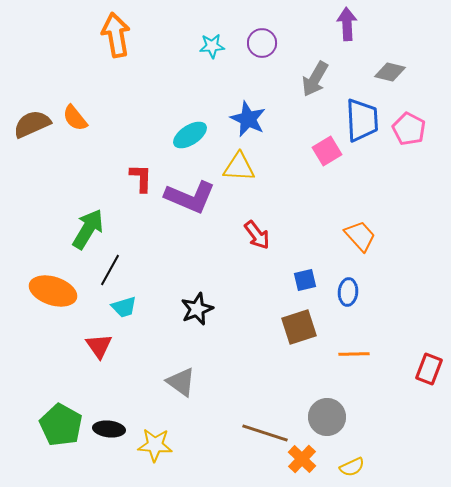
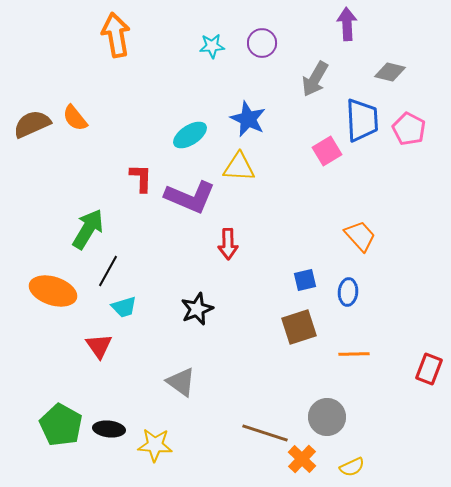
red arrow: moved 29 px left, 9 px down; rotated 36 degrees clockwise
black line: moved 2 px left, 1 px down
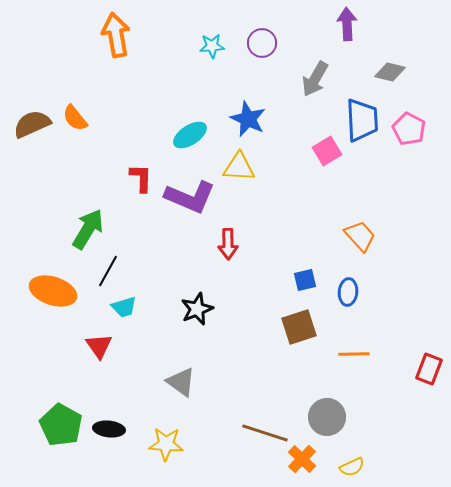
yellow star: moved 11 px right, 1 px up
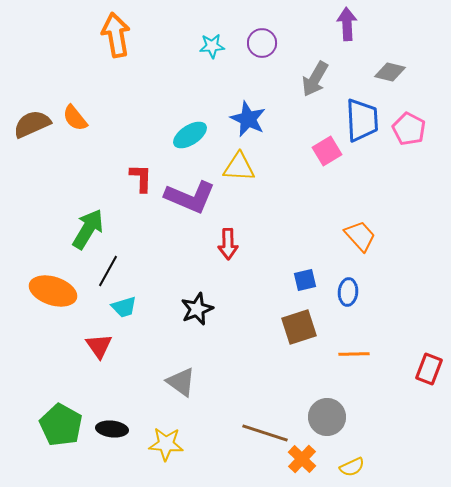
black ellipse: moved 3 px right
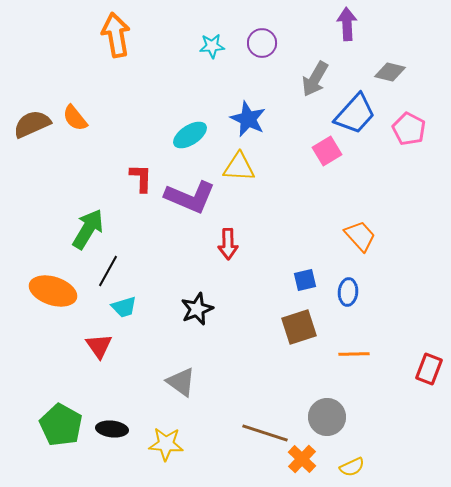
blue trapezoid: moved 7 px left, 6 px up; rotated 45 degrees clockwise
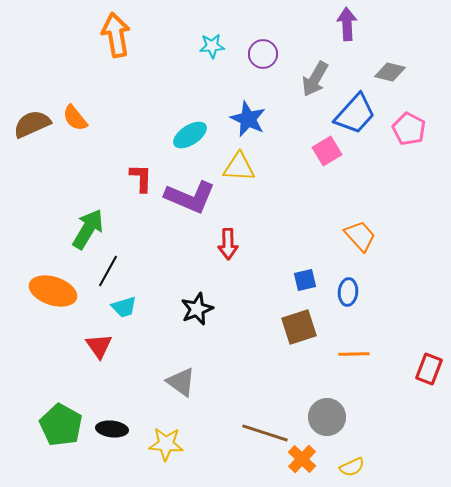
purple circle: moved 1 px right, 11 px down
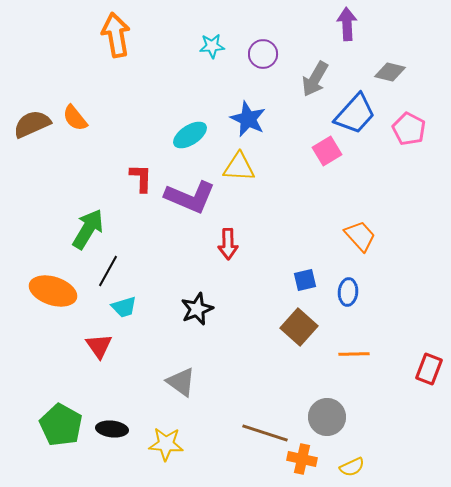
brown square: rotated 30 degrees counterclockwise
orange cross: rotated 32 degrees counterclockwise
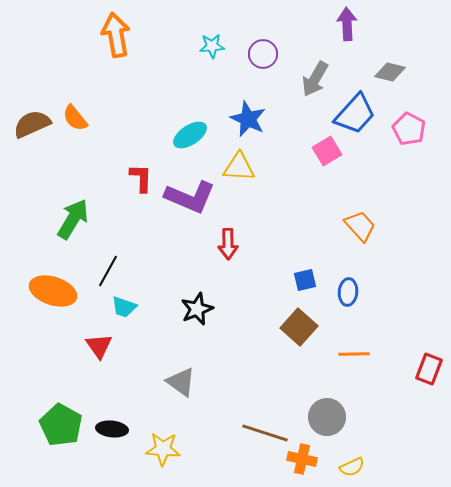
green arrow: moved 15 px left, 10 px up
orange trapezoid: moved 10 px up
cyan trapezoid: rotated 36 degrees clockwise
yellow star: moved 3 px left, 5 px down
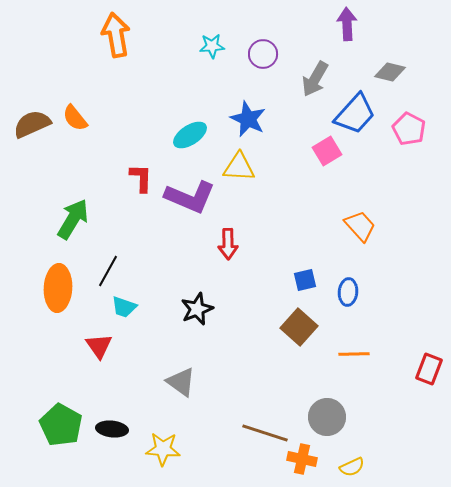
orange ellipse: moved 5 px right, 3 px up; rotated 75 degrees clockwise
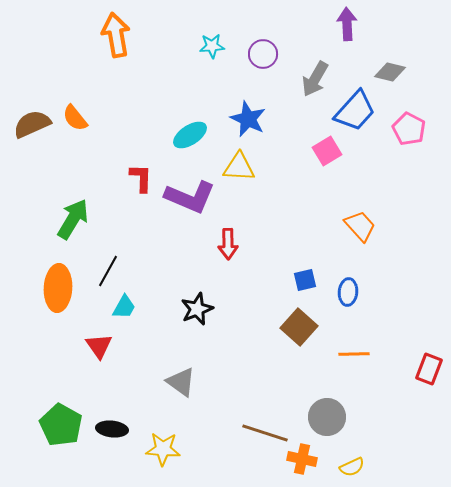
blue trapezoid: moved 3 px up
cyan trapezoid: rotated 80 degrees counterclockwise
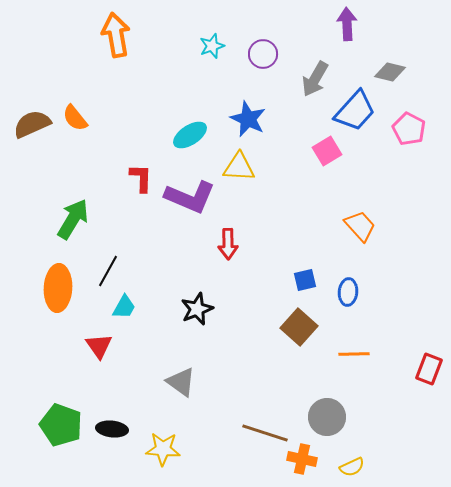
cyan star: rotated 15 degrees counterclockwise
green pentagon: rotated 9 degrees counterclockwise
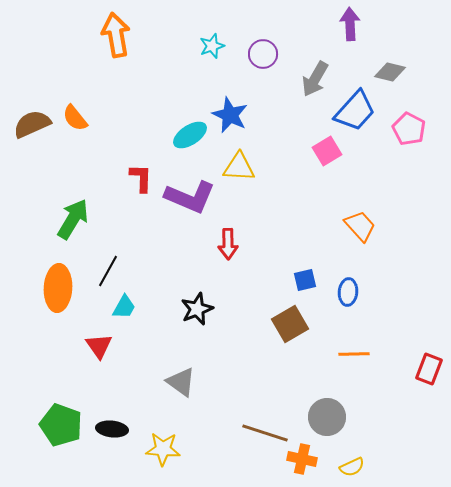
purple arrow: moved 3 px right
blue star: moved 18 px left, 4 px up
brown square: moved 9 px left, 3 px up; rotated 18 degrees clockwise
